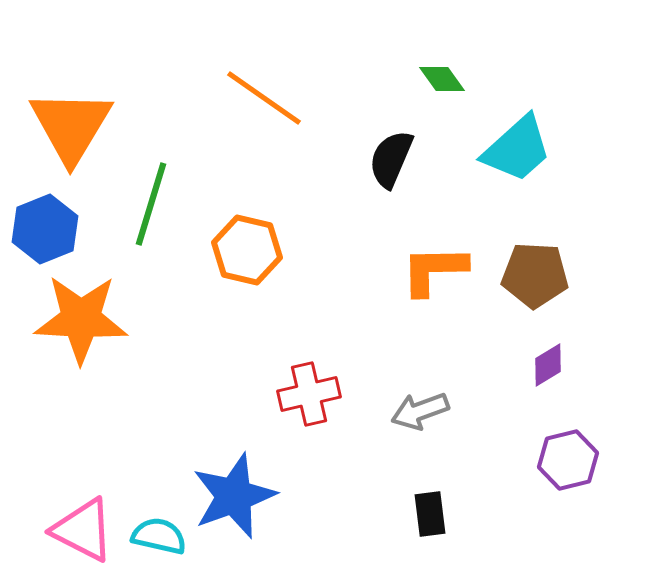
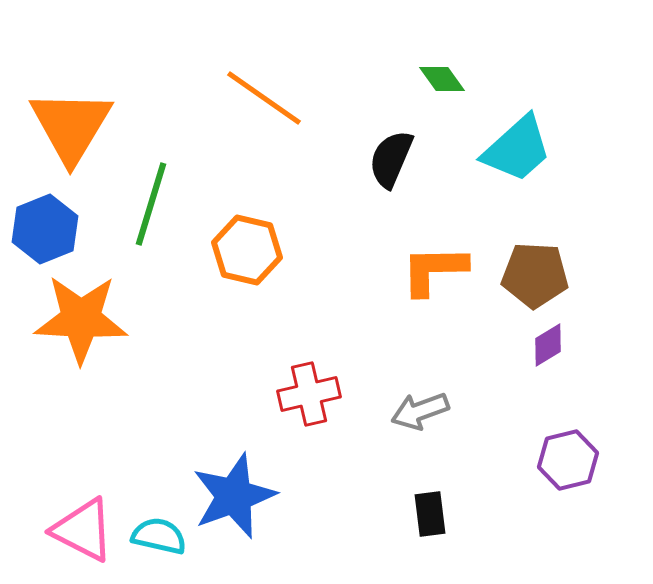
purple diamond: moved 20 px up
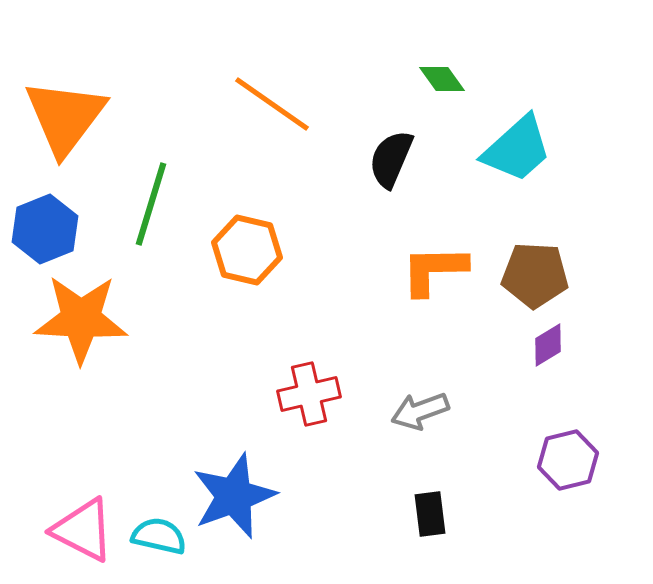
orange line: moved 8 px right, 6 px down
orange triangle: moved 6 px left, 9 px up; rotated 6 degrees clockwise
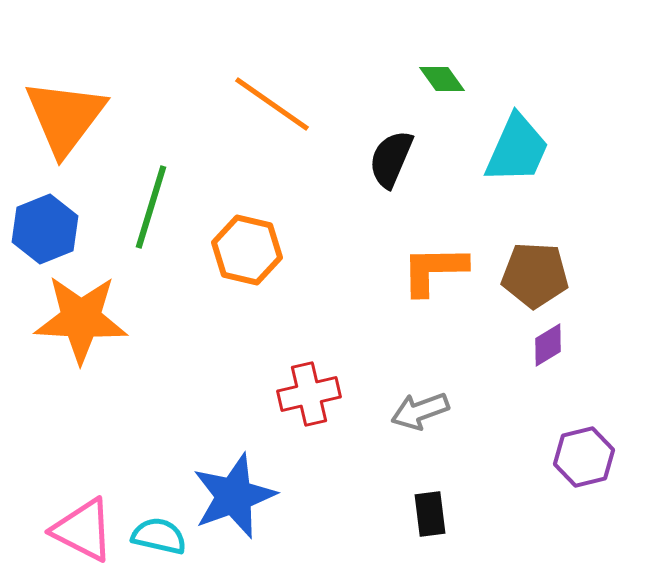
cyan trapezoid: rotated 24 degrees counterclockwise
green line: moved 3 px down
purple hexagon: moved 16 px right, 3 px up
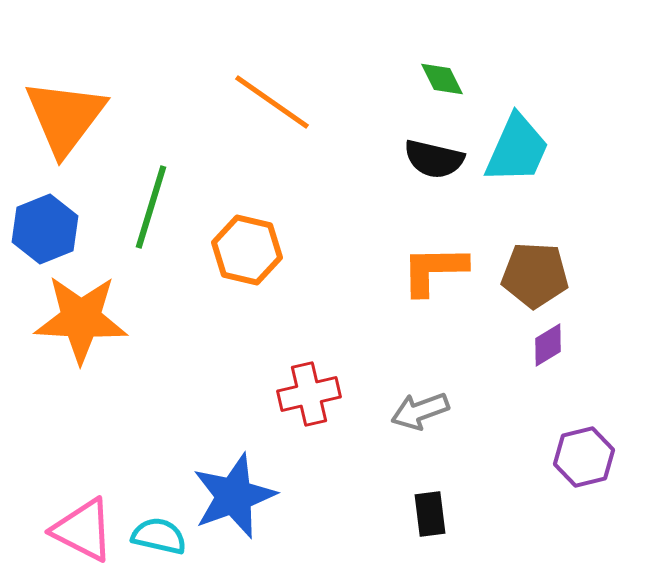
green diamond: rotated 9 degrees clockwise
orange line: moved 2 px up
black semicircle: moved 43 px right; rotated 100 degrees counterclockwise
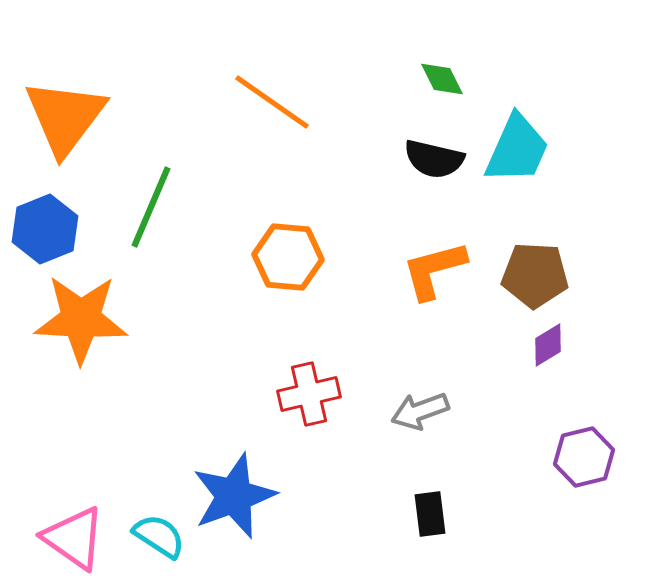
green line: rotated 6 degrees clockwise
orange hexagon: moved 41 px right, 7 px down; rotated 8 degrees counterclockwise
orange L-shape: rotated 14 degrees counterclockwise
pink triangle: moved 9 px left, 8 px down; rotated 8 degrees clockwise
cyan semicircle: rotated 20 degrees clockwise
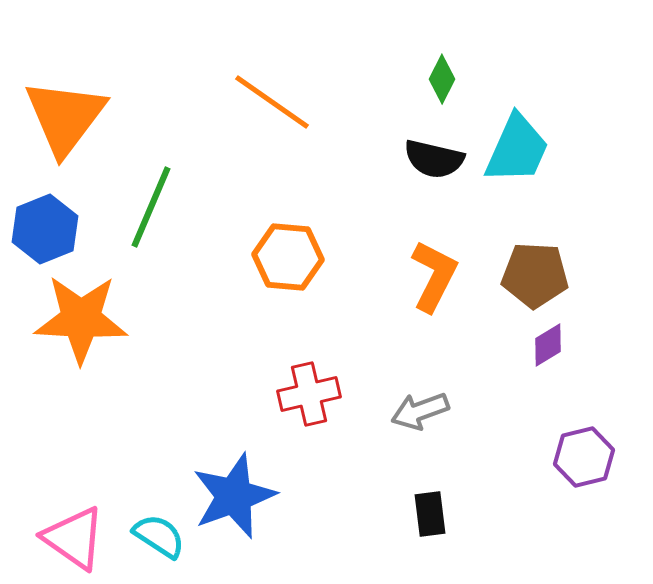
green diamond: rotated 54 degrees clockwise
orange L-shape: moved 6 px down; rotated 132 degrees clockwise
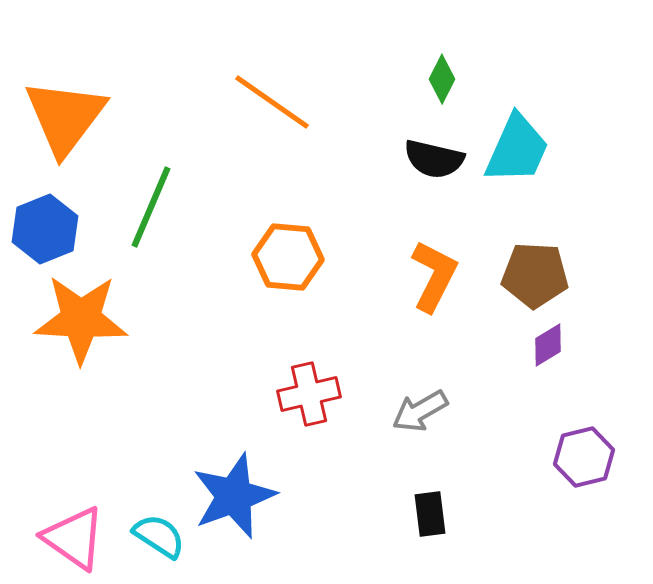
gray arrow: rotated 10 degrees counterclockwise
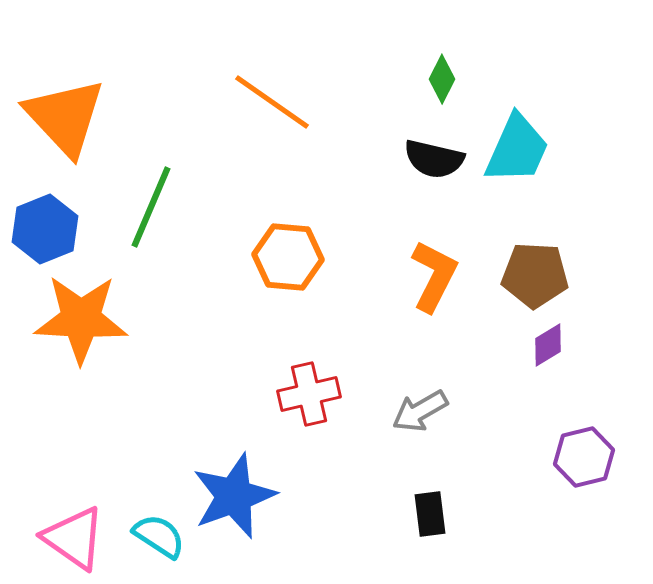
orange triangle: rotated 20 degrees counterclockwise
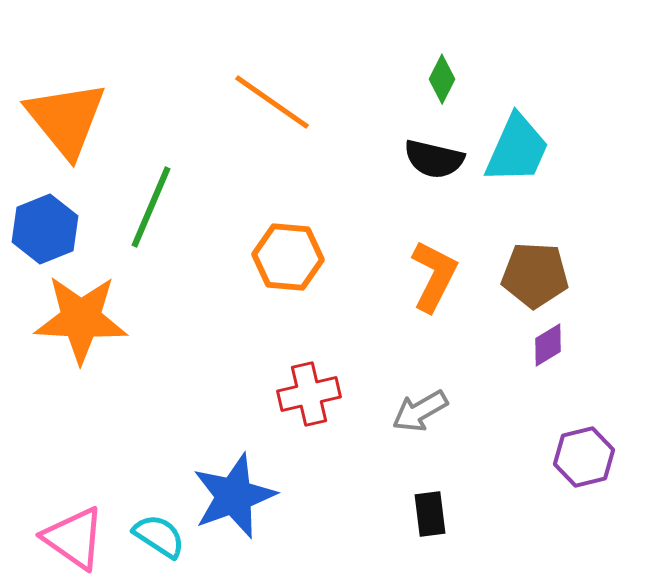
orange triangle: moved 1 px right, 2 px down; rotated 4 degrees clockwise
